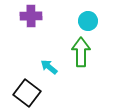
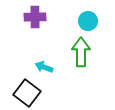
purple cross: moved 4 px right, 1 px down
cyan arrow: moved 5 px left; rotated 18 degrees counterclockwise
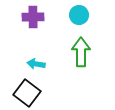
purple cross: moved 2 px left
cyan circle: moved 9 px left, 6 px up
cyan arrow: moved 8 px left, 3 px up; rotated 12 degrees counterclockwise
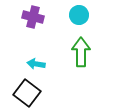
purple cross: rotated 15 degrees clockwise
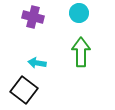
cyan circle: moved 2 px up
cyan arrow: moved 1 px right, 1 px up
black square: moved 3 px left, 3 px up
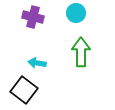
cyan circle: moved 3 px left
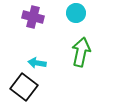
green arrow: rotated 12 degrees clockwise
black square: moved 3 px up
